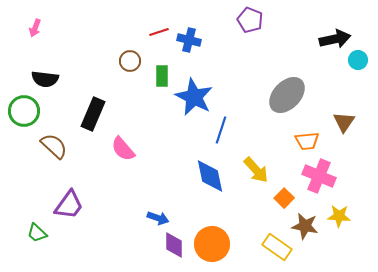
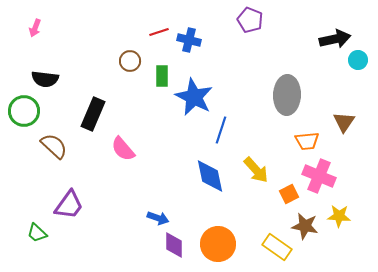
gray ellipse: rotated 42 degrees counterclockwise
orange square: moved 5 px right, 4 px up; rotated 18 degrees clockwise
orange circle: moved 6 px right
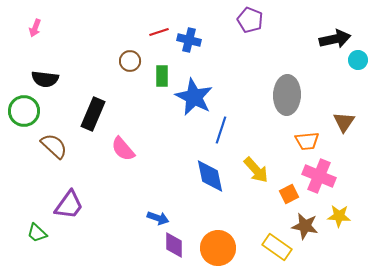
orange circle: moved 4 px down
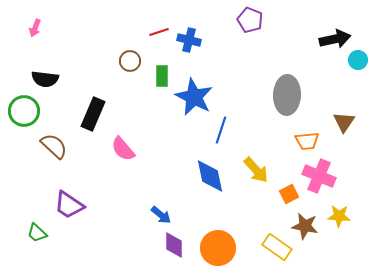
purple trapezoid: rotated 88 degrees clockwise
blue arrow: moved 3 px right, 3 px up; rotated 20 degrees clockwise
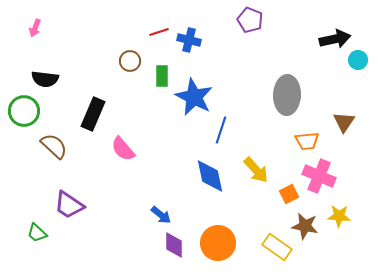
orange circle: moved 5 px up
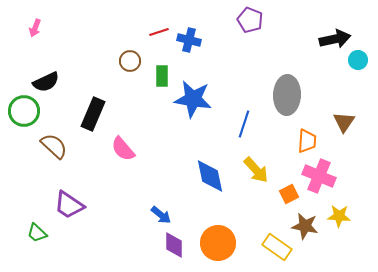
black semicircle: moved 1 px right, 3 px down; rotated 32 degrees counterclockwise
blue star: moved 1 px left, 2 px down; rotated 18 degrees counterclockwise
blue line: moved 23 px right, 6 px up
orange trapezoid: rotated 80 degrees counterclockwise
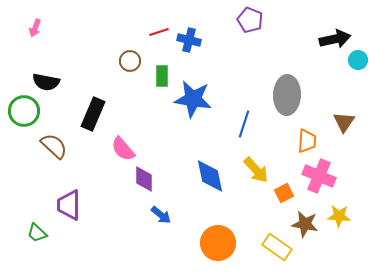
black semicircle: rotated 36 degrees clockwise
orange square: moved 5 px left, 1 px up
purple trapezoid: rotated 56 degrees clockwise
brown star: moved 2 px up
purple diamond: moved 30 px left, 66 px up
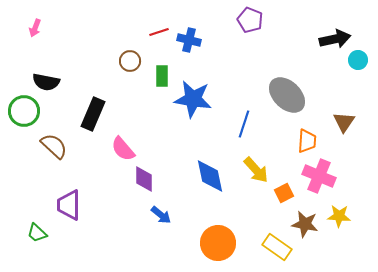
gray ellipse: rotated 48 degrees counterclockwise
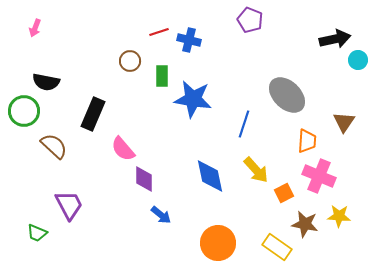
purple trapezoid: rotated 152 degrees clockwise
green trapezoid: rotated 20 degrees counterclockwise
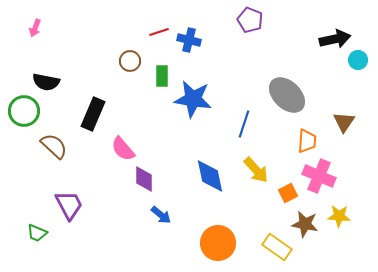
orange square: moved 4 px right
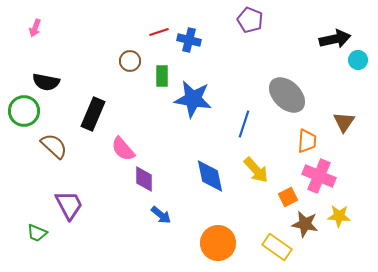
orange square: moved 4 px down
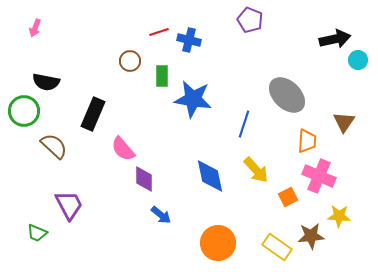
brown star: moved 6 px right, 12 px down; rotated 16 degrees counterclockwise
